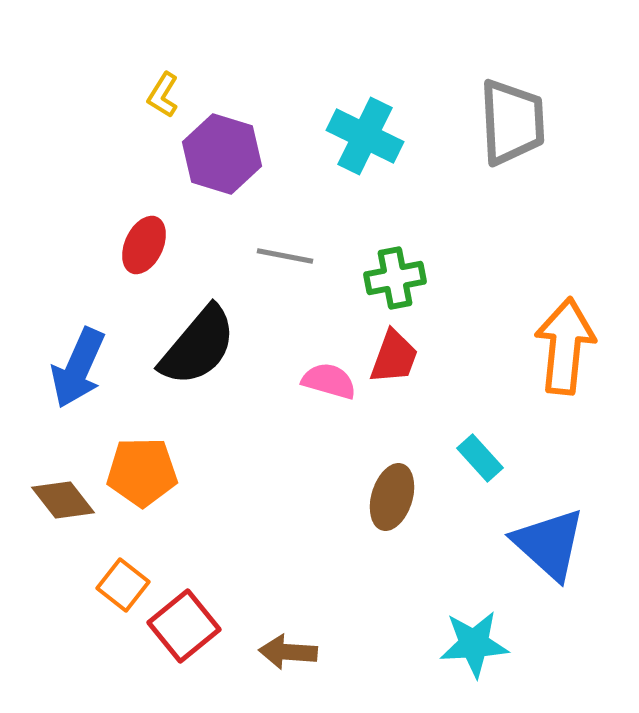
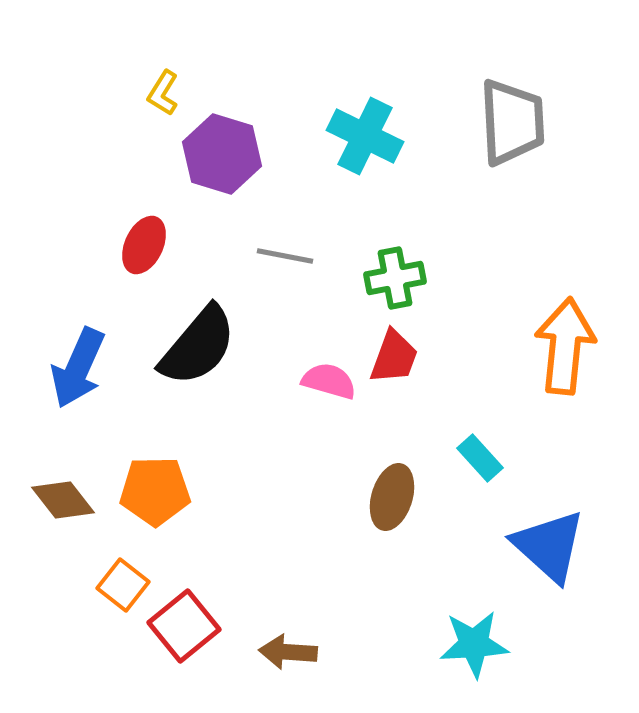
yellow L-shape: moved 2 px up
orange pentagon: moved 13 px right, 19 px down
blue triangle: moved 2 px down
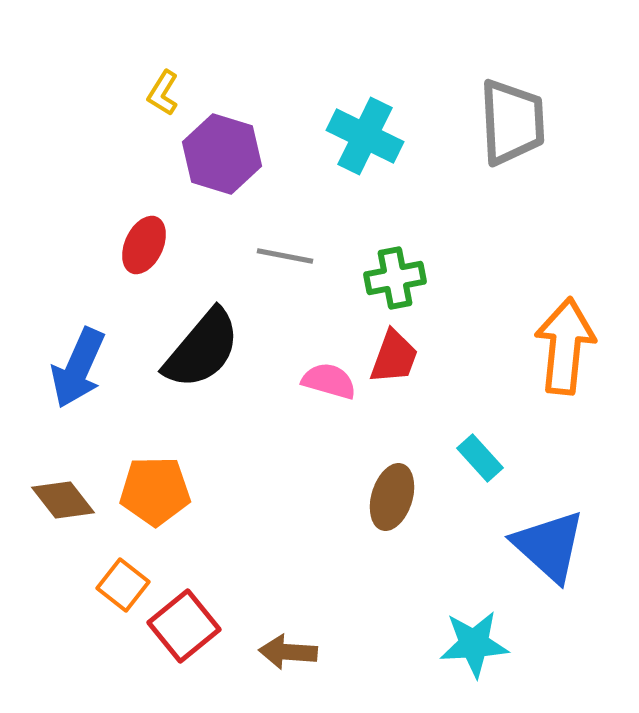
black semicircle: moved 4 px right, 3 px down
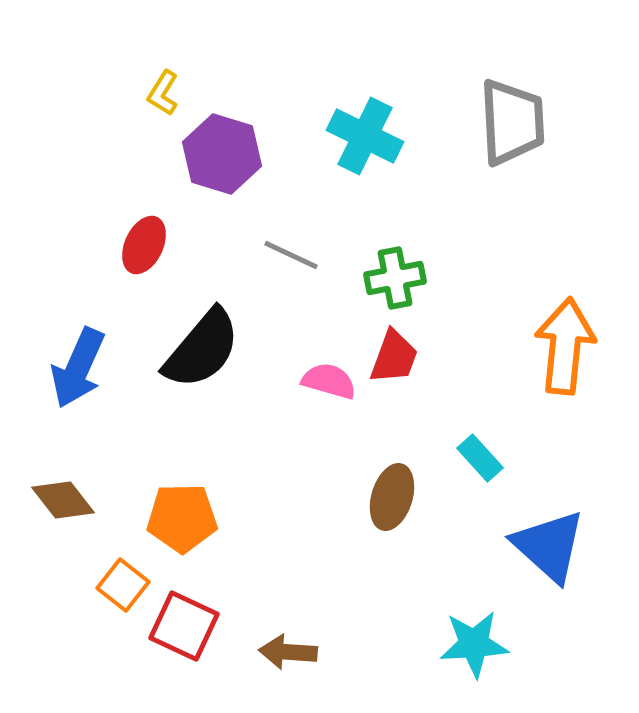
gray line: moved 6 px right, 1 px up; rotated 14 degrees clockwise
orange pentagon: moved 27 px right, 27 px down
red square: rotated 26 degrees counterclockwise
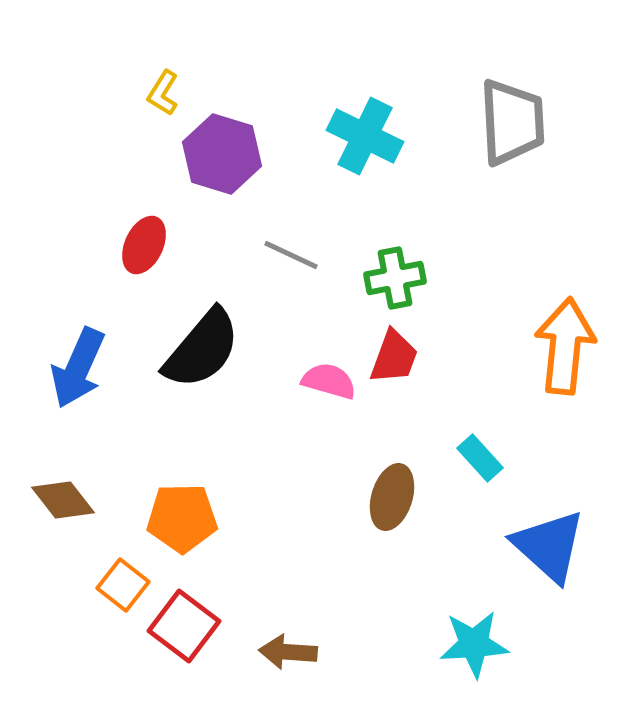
red square: rotated 12 degrees clockwise
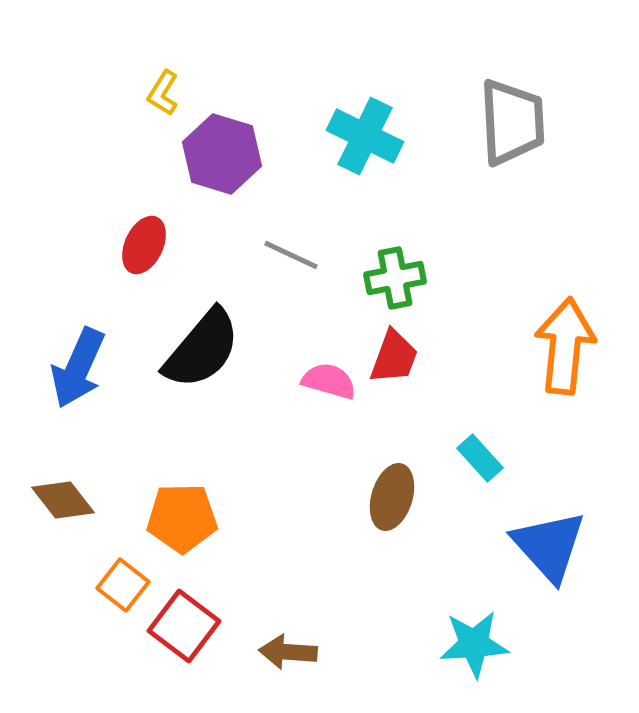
blue triangle: rotated 6 degrees clockwise
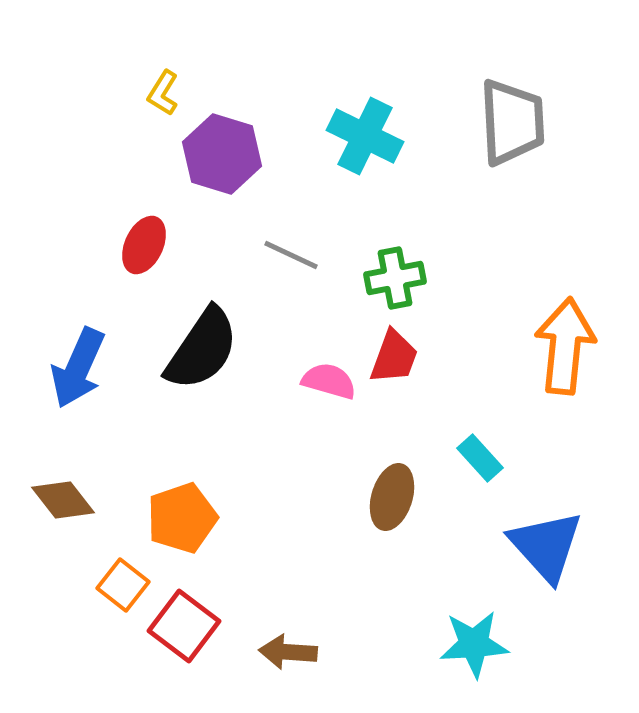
black semicircle: rotated 6 degrees counterclockwise
orange pentagon: rotated 18 degrees counterclockwise
blue triangle: moved 3 px left
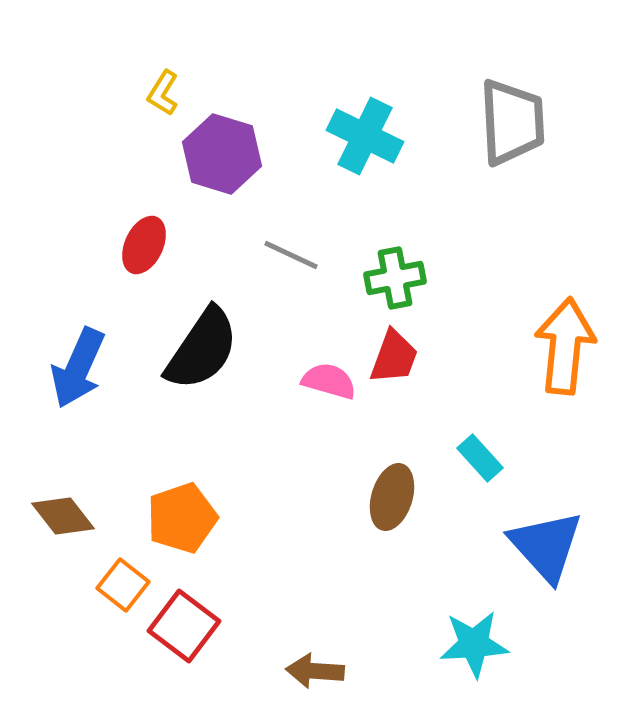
brown diamond: moved 16 px down
brown arrow: moved 27 px right, 19 px down
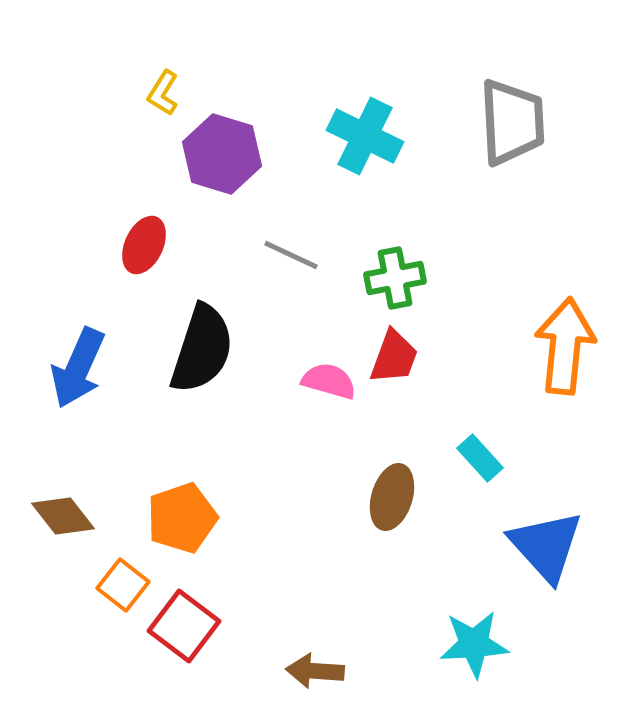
black semicircle: rotated 16 degrees counterclockwise
